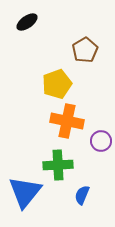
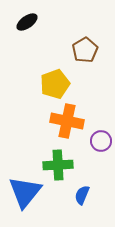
yellow pentagon: moved 2 px left
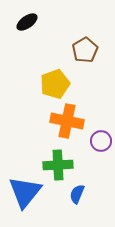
blue semicircle: moved 5 px left, 1 px up
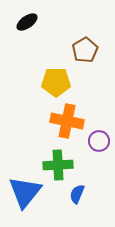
yellow pentagon: moved 1 px right, 2 px up; rotated 20 degrees clockwise
purple circle: moved 2 px left
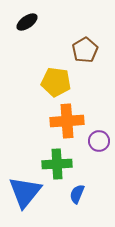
yellow pentagon: rotated 8 degrees clockwise
orange cross: rotated 16 degrees counterclockwise
green cross: moved 1 px left, 1 px up
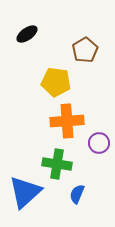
black ellipse: moved 12 px down
purple circle: moved 2 px down
green cross: rotated 12 degrees clockwise
blue triangle: rotated 9 degrees clockwise
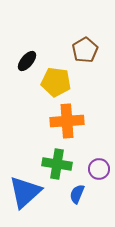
black ellipse: moved 27 px down; rotated 15 degrees counterclockwise
purple circle: moved 26 px down
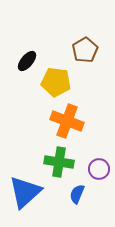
orange cross: rotated 24 degrees clockwise
green cross: moved 2 px right, 2 px up
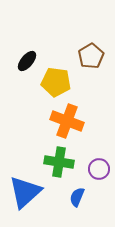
brown pentagon: moved 6 px right, 6 px down
blue semicircle: moved 3 px down
